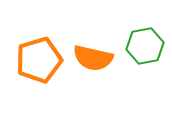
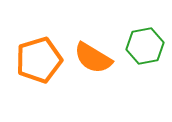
orange semicircle: rotated 18 degrees clockwise
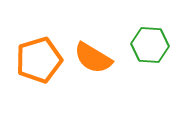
green hexagon: moved 5 px right, 1 px up; rotated 15 degrees clockwise
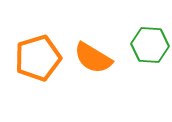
orange pentagon: moved 1 px left, 2 px up
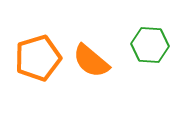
orange semicircle: moved 2 px left, 3 px down; rotated 9 degrees clockwise
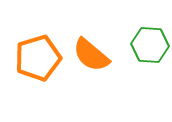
orange semicircle: moved 6 px up
